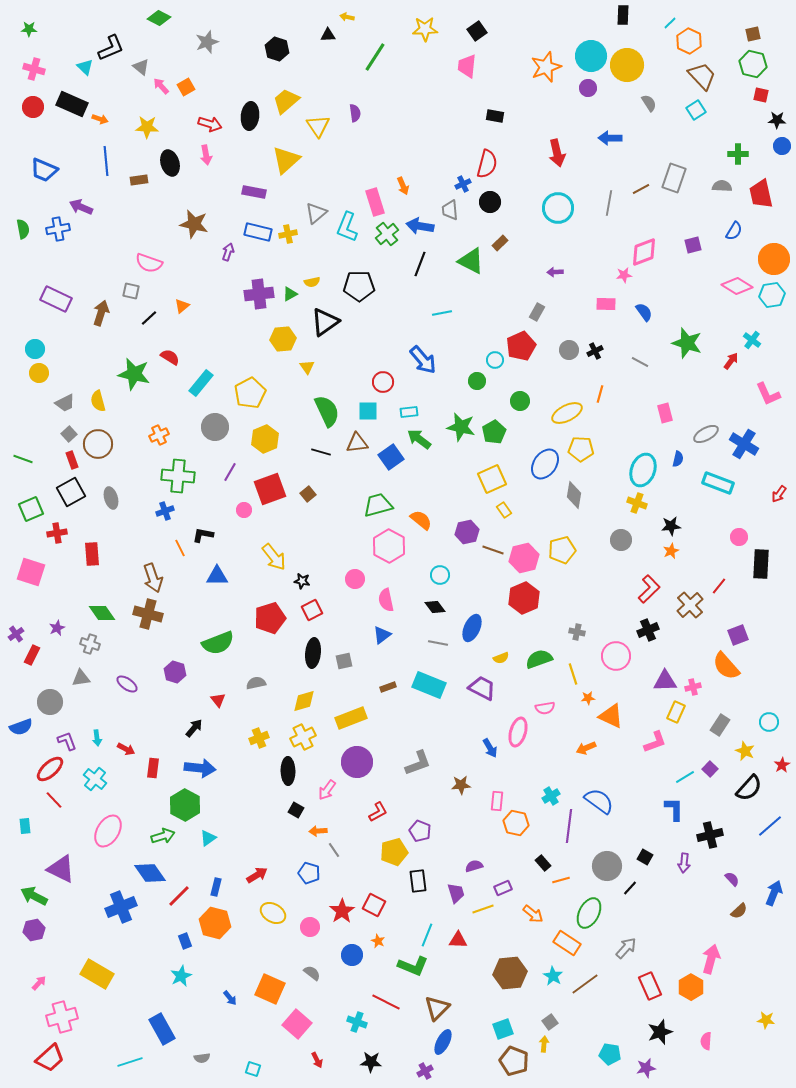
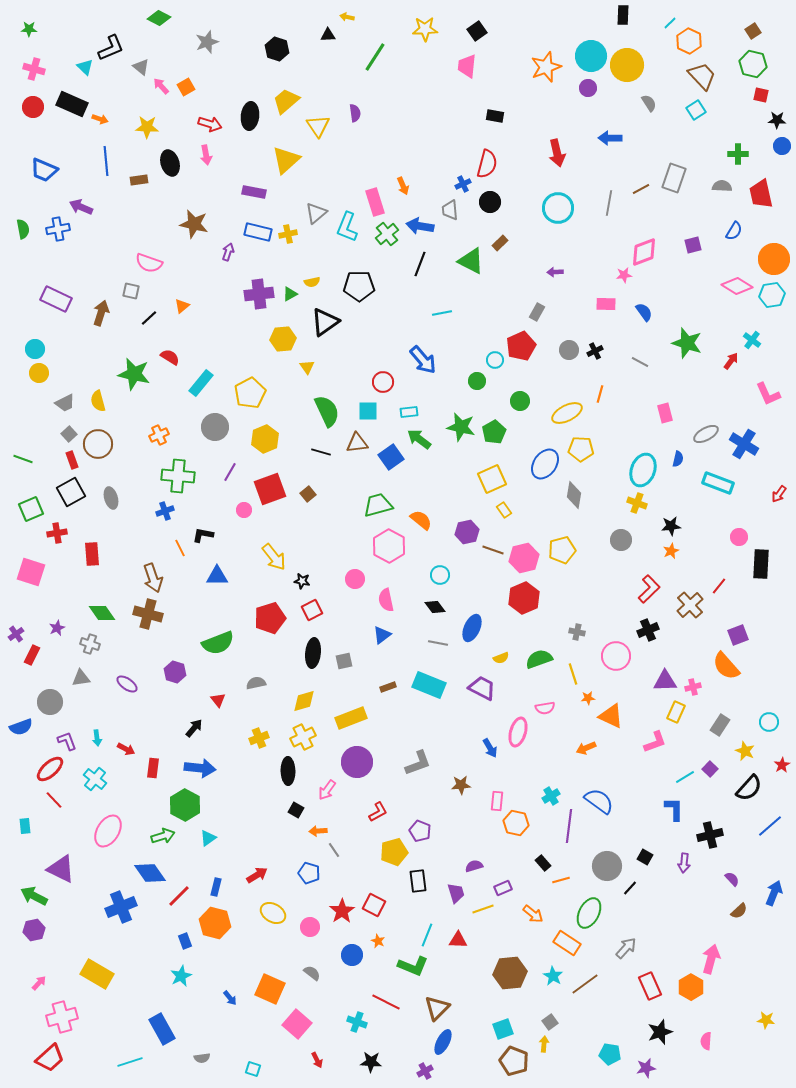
brown square at (753, 34): moved 3 px up; rotated 21 degrees counterclockwise
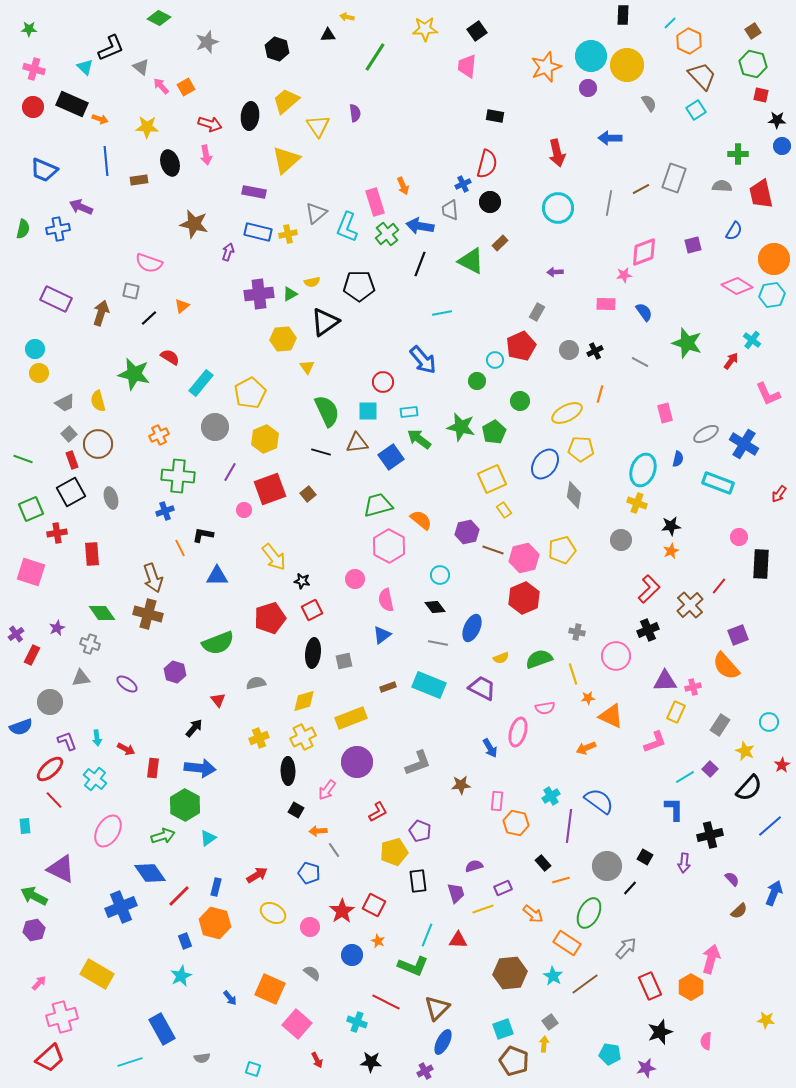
green semicircle at (23, 229): rotated 24 degrees clockwise
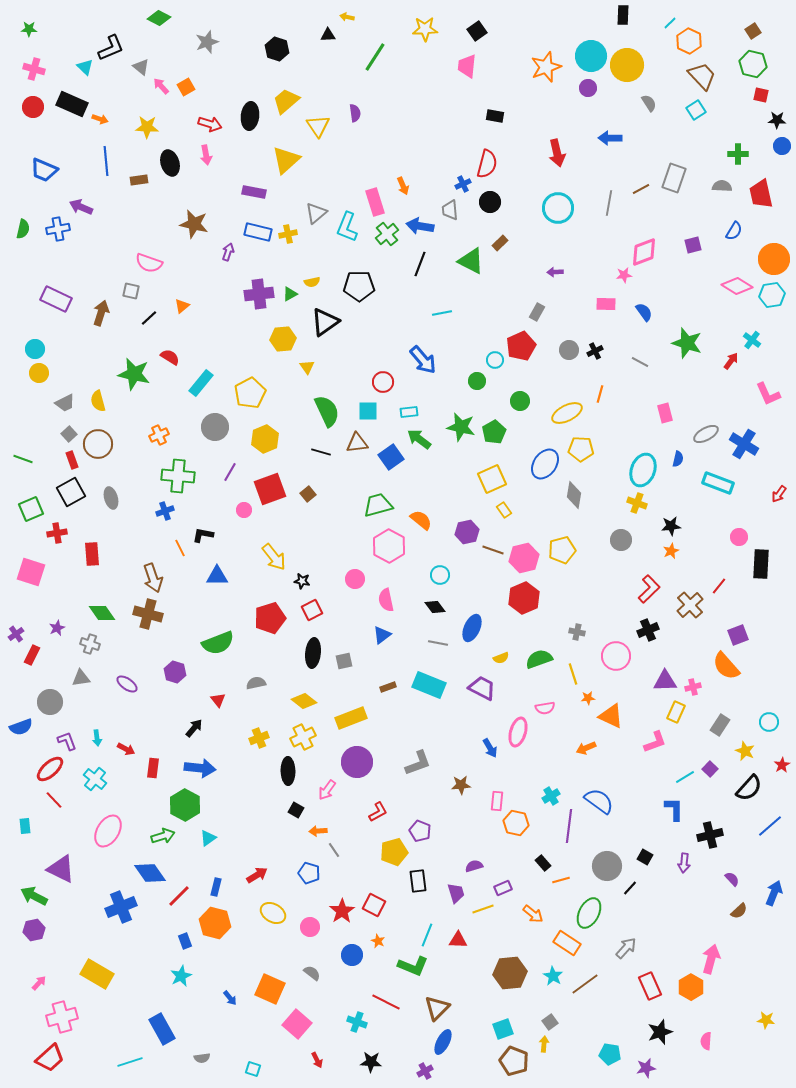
yellow diamond at (304, 701): rotated 55 degrees clockwise
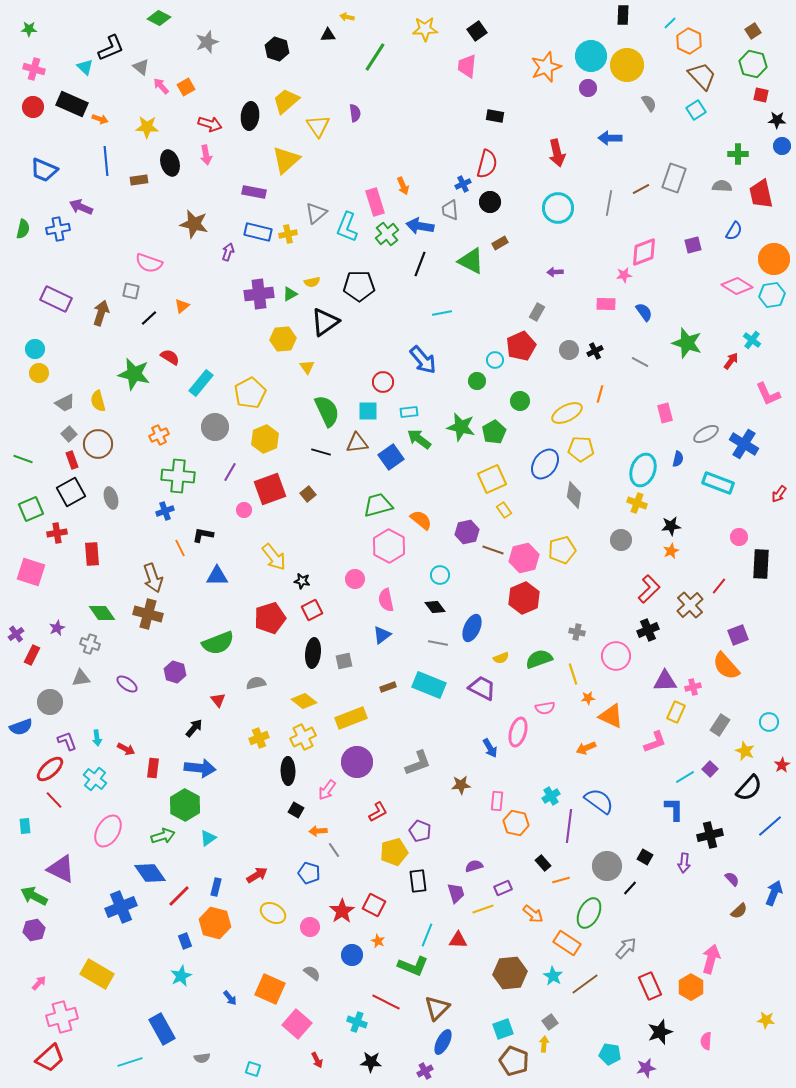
brown rectangle at (500, 243): rotated 14 degrees clockwise
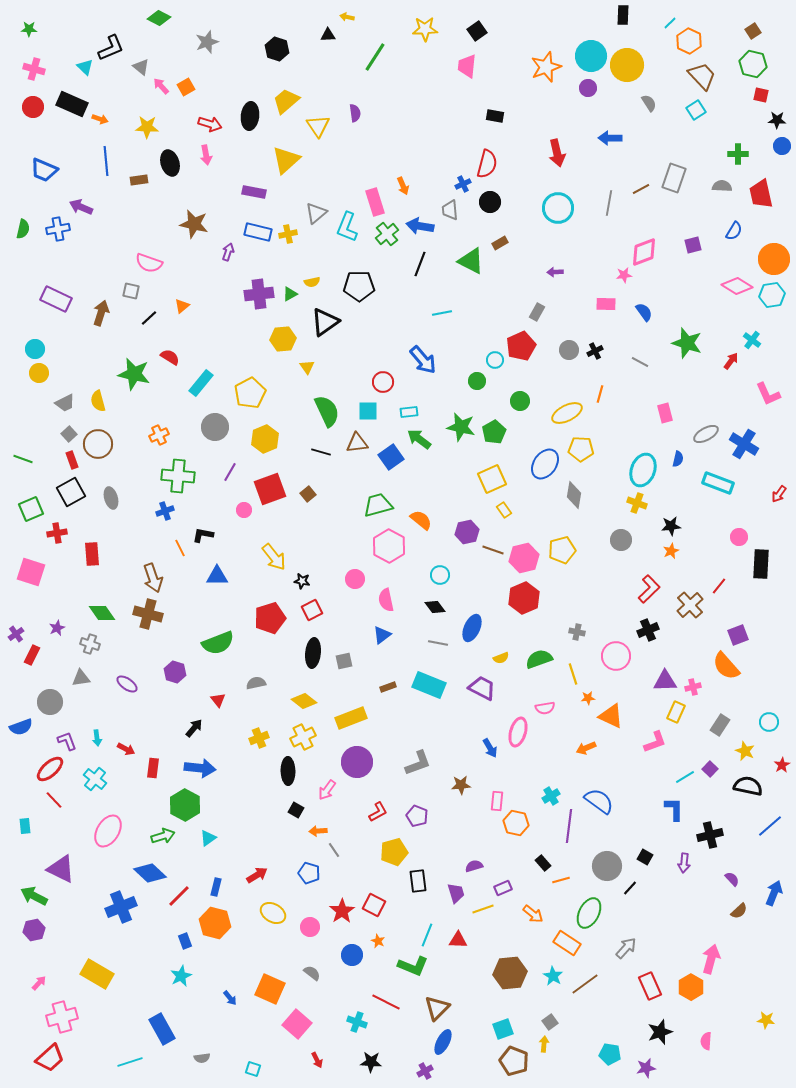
black semicircle at (749, 788): moved 1 px left, 2 px up; rotated 120 degrees counterclockwise
purple pentagon at (420, 831): moved 3 px left, 15 px up
blue diamond at (150, 873): rotated 12 degrees counterclockwise
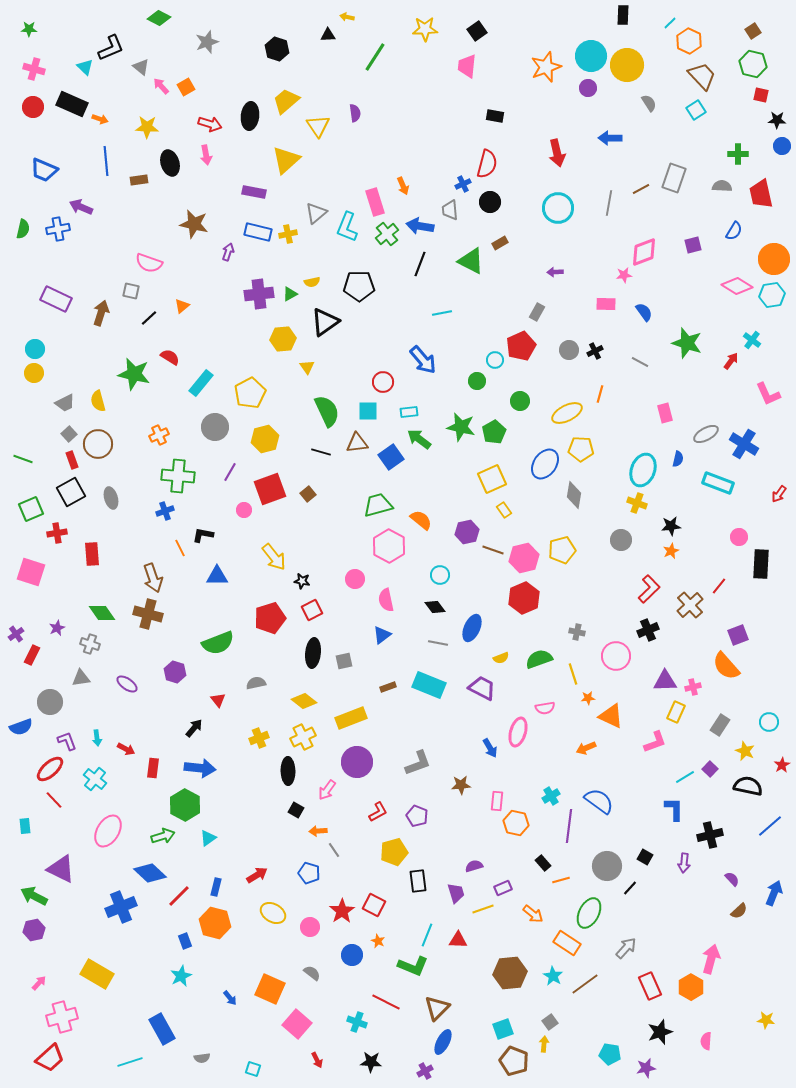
yellow circle at (39, 373): moved 5 px left
yellow hexagon at (265, 439): rotated 8 degrees clockwise
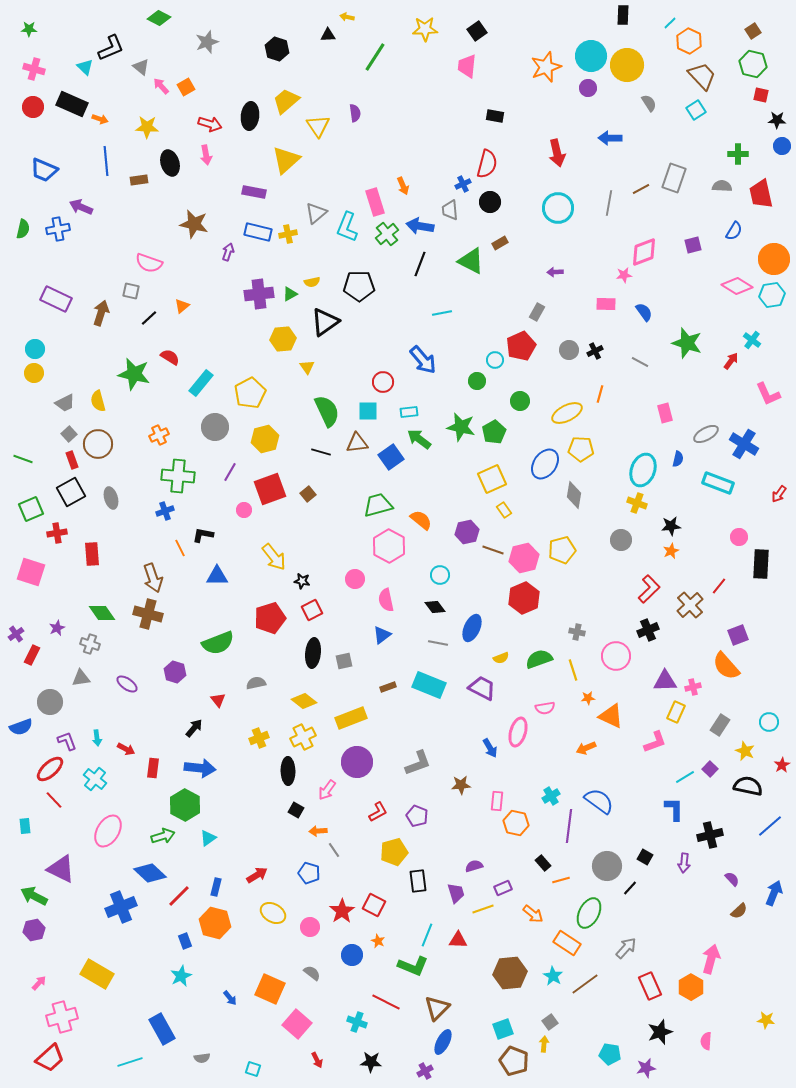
yellow line at (573, 674): moved 4 px up
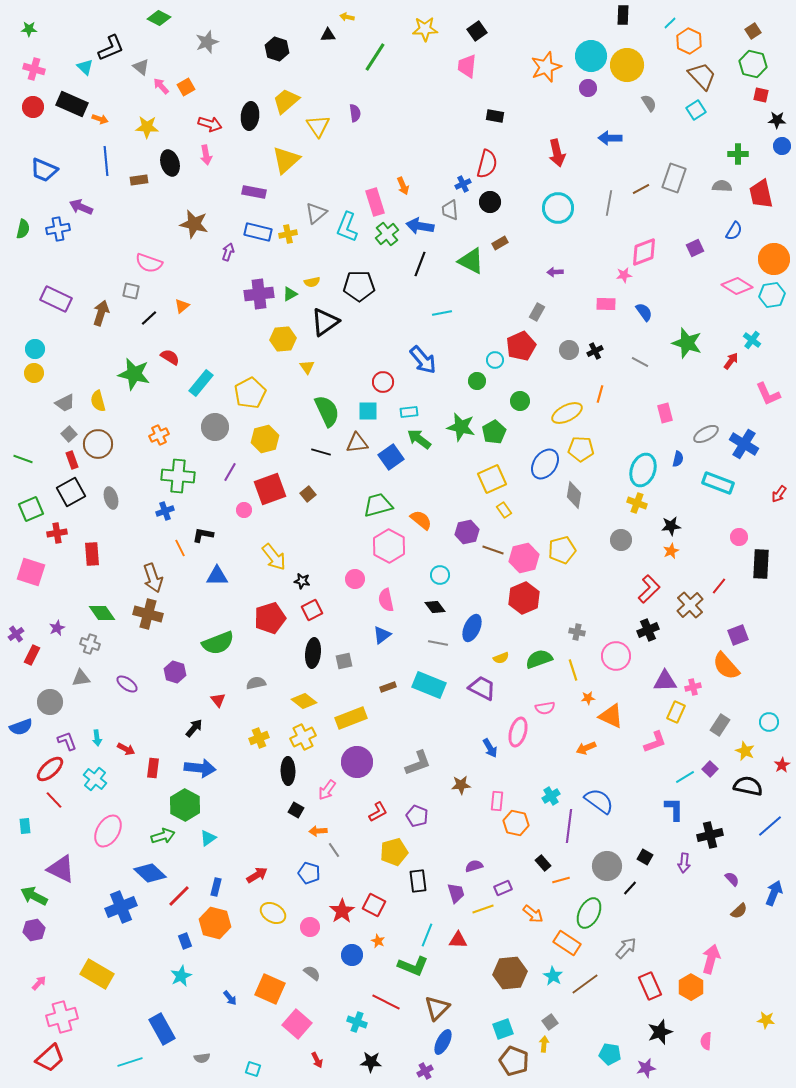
purple square at (693, 245): moved 2 px right, 3 px down; rotated 12 degrees counterclockwise
